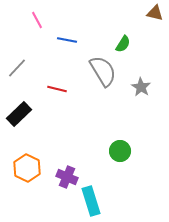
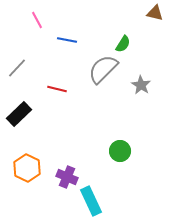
gray semicircle: moved 2 px up; rotated 104 degrees counterclockwise
gray star: moved 2 px up
cyan rectangle: rotated 8 degrees counterclockwise
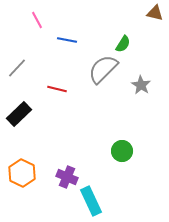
green circle: moved 2 px right
orange hexagon: moved 5 px left, 5 px down
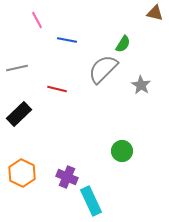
gray line: rotated 35 degrees clockwise
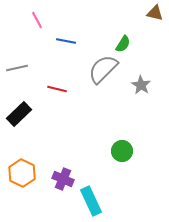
blue line: moved 1 px left, 1 px down
purple cross: moved 4 px left, 2 px down
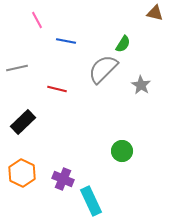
black rectangle: moved 4 px right, 8 px down
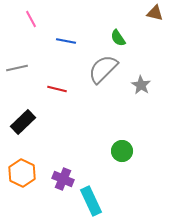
pink line: moved 6 px left, 1 px up
green semicircle: moved 5 px left, 6 px up; rotated 114 degrees clockwise
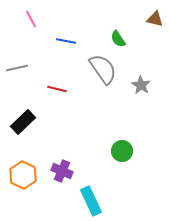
brown triangle: moved 6 px down
green semicircle: moved 1 px down
gray semicircle: rotated 100 degrees clockwise
orange hexagon: moved 1 px right, 2 px down
purple cross: moved 1 px left, 8 px up
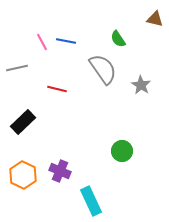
pink line: moved 11 px right, 23 px down
purple cross: moved 2 px left
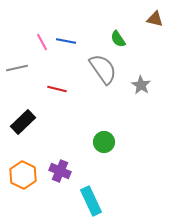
green circle: moved 18 px left, 9 px up
